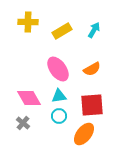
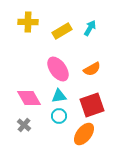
cyan arrow: moved 4 px left, 2 px up
red square: rotated 15 degrees counterclockwise
gray cross: moved 1 px right, 2 px down
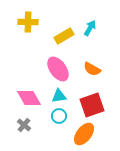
yellow rectangle: moved 2 px right, 5 px down
orange semicircle: rotated 60 degrees clockwise
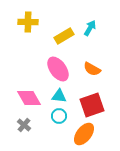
cyan triangle: rotated 14 degrees clockwise
